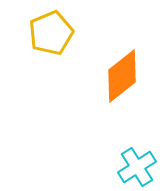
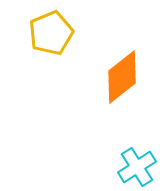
orange diamond: moved 1 px down
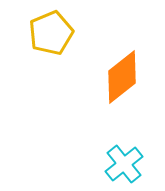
cyan cross: moved 13 px left, 3 px up; rotated 6 degrees counterclockwise
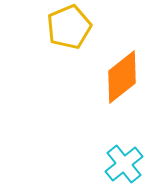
yellow pentagon: moved 18 px right, 6 px up
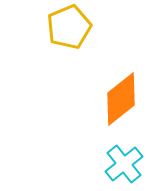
orange diamond: moved 1 px left, 22 px down
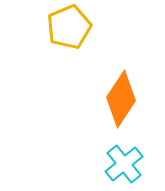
orange diamond: rotated 18 degrees counterclockwise
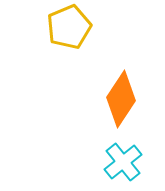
cyan cross: moved 1 px left, 2 px up
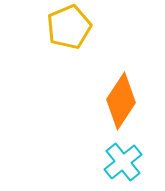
orange diamond: moved 2 px down
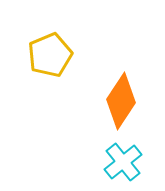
yellow pentagon: moved 19 px left, 28 px down
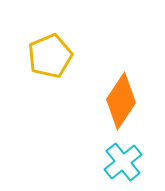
yellow pentagon: moved 1 px down
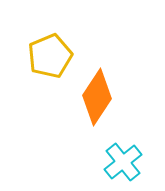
orange diamond: moved 24 px left, 4 px up
